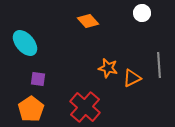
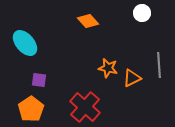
purple square: moved 1 px right, 1 px down
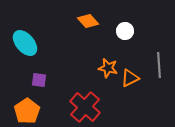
white circle: moved 17 px left, 18 px down
orange triangle: moved 2 px left
orange pentagon: moved 4 px left, 2 px down
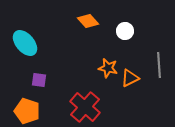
orange pentagon: rotated 20 degrees counterclockwise
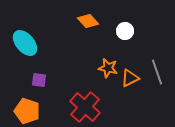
gray line: moved 2 px left, 7 px down; rotated 15 degrees counterclockwise
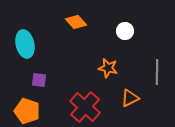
orange diamond: moved 12 px left, 1 px down
cyan ellipse: moved 1 px down; rotated 28 degrees clockwise
gray line: rotated 20 degrees clockwise
orange triangle: moved 20 px down
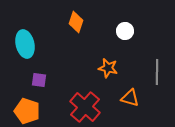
orange diamond: rotated 60 degrees clockwise
orange triangle: rotated 42 degrees clockwise
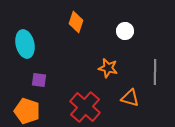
gray line: moved 2 px left
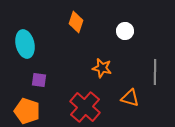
orange star: moved 6 px left
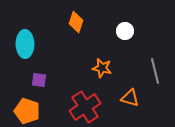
cyan ellipse: rotated 12 degrees clockwise
gray line: moved 1 px up; rotated 15 degrees counterclockwise
red cross: rotated 16 degrees clockwise
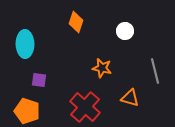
red cross: rotated 16 degrees counterclockwise
